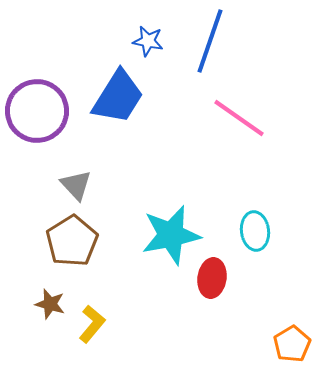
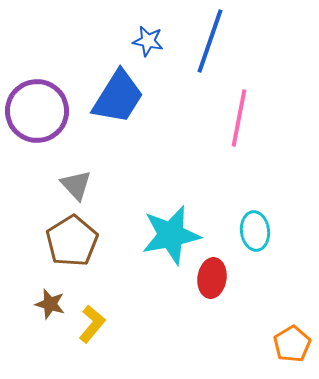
pink line: rotated 66 degrees clockwise
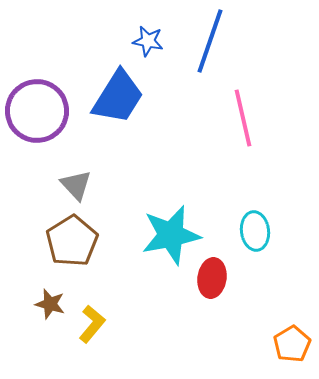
pink line: moved 4 px right; rotated 24 degrees counterclockwise
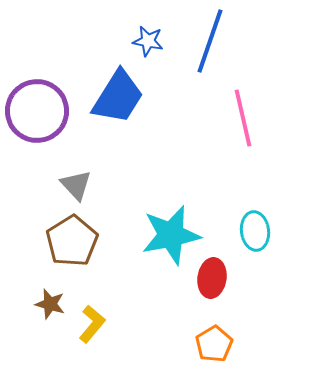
orange pentagon: moved 78 px left
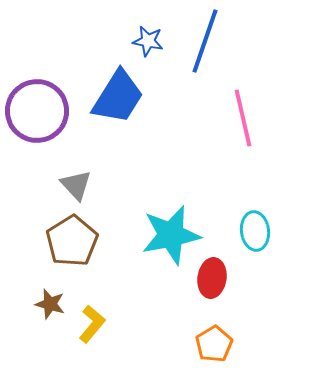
blue line: moved 5 px left
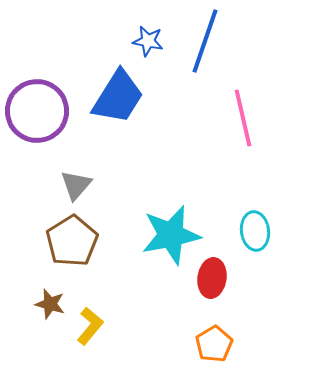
gray triangle: rotated 24 degrees clockwise
yellow L-shape: moved 2 px left, 2 px down
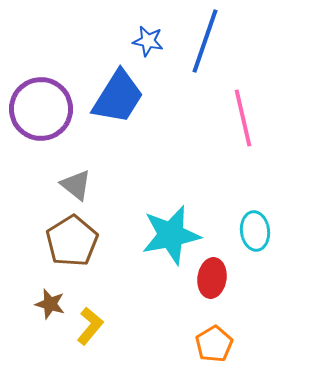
purple circle: moved 4 px right, 2 px up
gray triangle: rotated 32 degrees counterclockwise
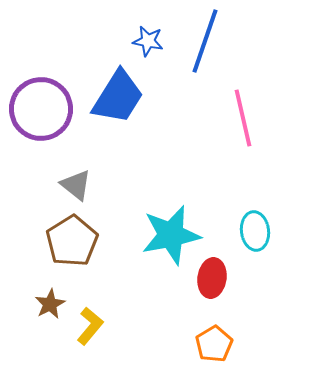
brown star: rotated 28 degrees clockwise
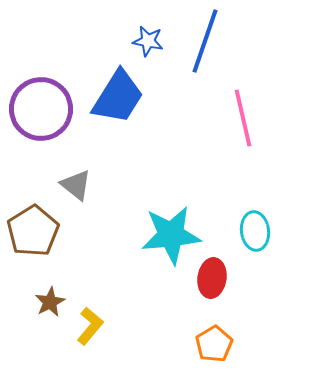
cyan star: rotated 6 degrees clockwise
brown pentagon: moved 39 px left, 10 px up
brown star: moved 2 px up
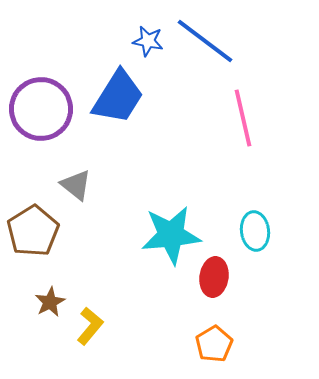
blue line: rotated 72 degrees counterclockwise
red ellipse: moved 2 px right, 1 px up
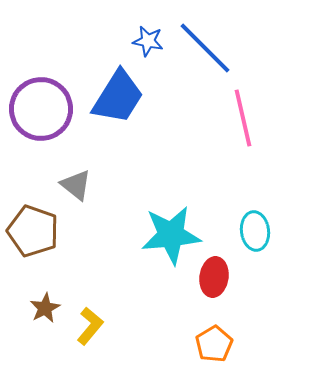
blue line: moved 7 px down; rotated 8 degrees clockwise
brown pentagon: rotated 21 degrees counterclockwise
brown star: moved 5 px left, 6 px down
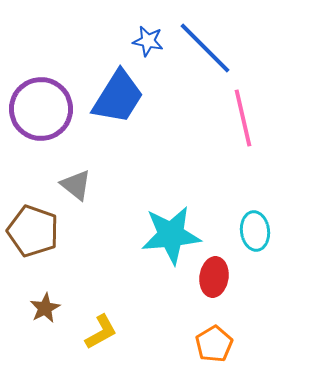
yellow L-shape: moved 11 px right, 6 px down; rotated 21 degrees clockwise
